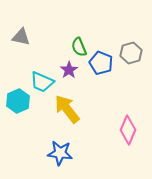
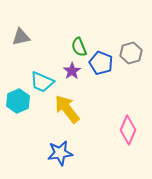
gray triangle: rotated 24 degrees counterclockwise
purple star: moved 3 px right, 1 px down
blue star: rotated 15 degrees counterclockwise
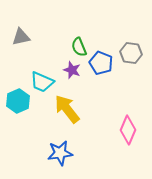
gray hexagon: rotated 25 degrees clockwise
purple star: moved 1 px up; rotated 18 degrees counterclockwise
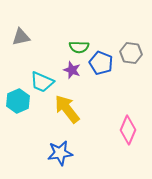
green semicircle: rotated 66 degrees counterclockwise
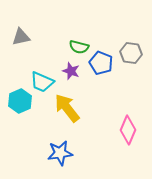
green semicircle: rotated 12 degrees clockwise
purple star: moved 1 px left, 1 px down
cyan hexagon: moved 2 px right
yellow arrow: moved 1 px up
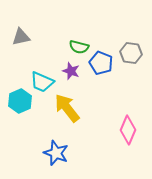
blue star: moved 4 px left; rotated 30 degrees clockwise
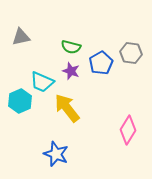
green semicircle: moved 8 px left
blue pentagon: rotated 20 degrees clockwise
pink diamond: rotated 8 degrees clockwise
blue star: moved 1 px down
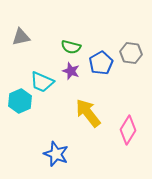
yellow arrow: moved 21 px right, 5 px down
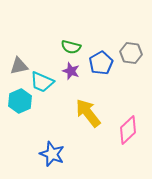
gray triangle: moved 2 px left, 29 px down
pink diamond: rotated 16 degrees clockwise
blue star: moved 4 px left
